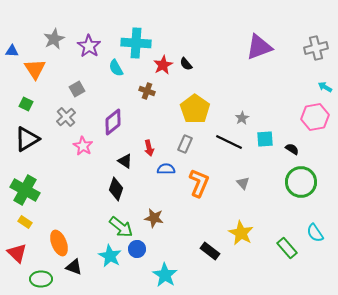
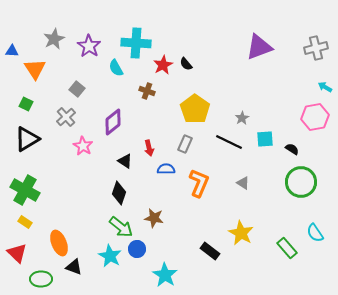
gray square at (77, 89): rotated 21 degrees counterclockwise
gray triangle at (243, 183): rotated 16 degrees counterclockwise
black diamond at (116, 189): moved 3 px right, 4 px down
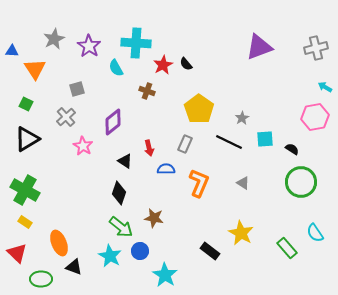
gray square at (77, 89): rotated 35 degrees clockwise
yellow pentagon at (195, 109): moved 4 px right
blue circle at (137, 249): moved 3 px right, 2 px down
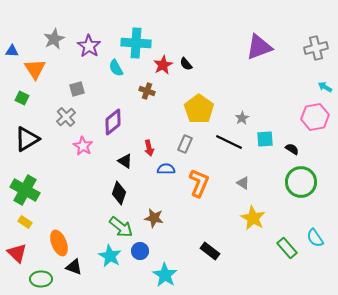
green square at (26, 104): moved 4 px left, 6 px up
yellow star at (241, 233): moved 12 px right, 15 px up
cyan semicircle at (315, 233): moved 5 px down
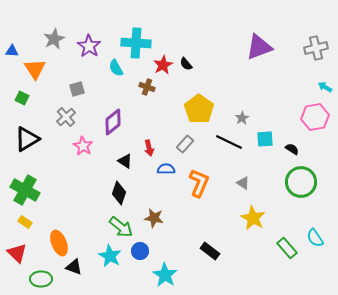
brown cross at (147, 91): moved 4 px up
gray rectangle at (185, 144): rotated 18 degrees clockwise
